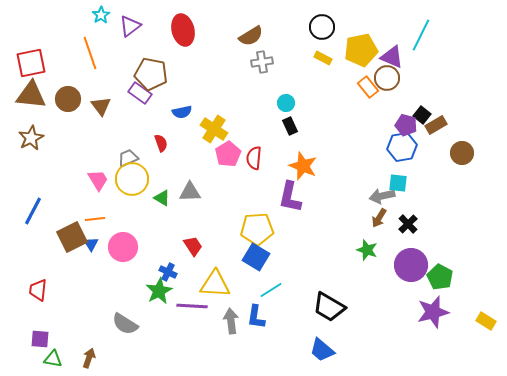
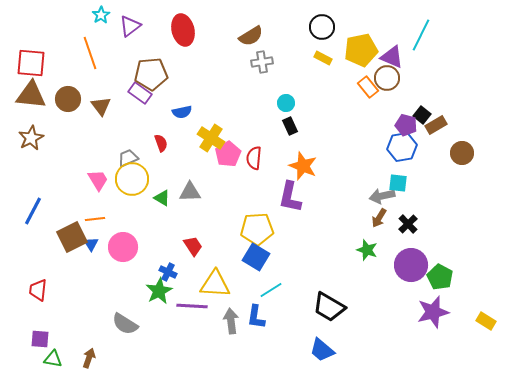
red square at (31, 63): rotated 16 degrees clockwise
brown pentagon at (151, 74): rotated 16 degrees counterclockwise
yellow cross at (214, 129): moved 3 px left, 9 px down
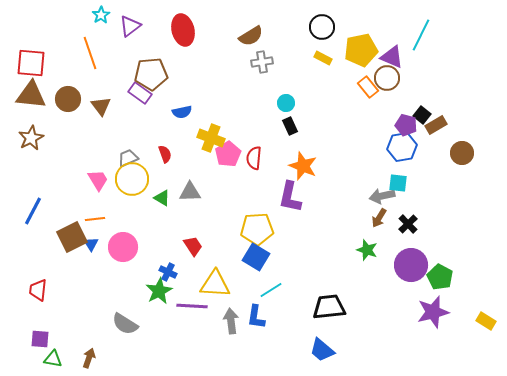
yellow cross at (211, 138): rotated 12 degrees counterclockwise
red semicircle at (161, 143): moved 4 px right, 11 px down
black trapezoid at (329, 307): rotated 144 degrees clockwise
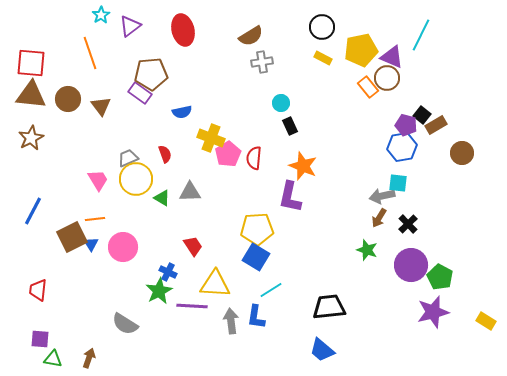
cyan circle at (286, 103): moved 5 px left
yellow circle at (132, 179): moved 4 px right
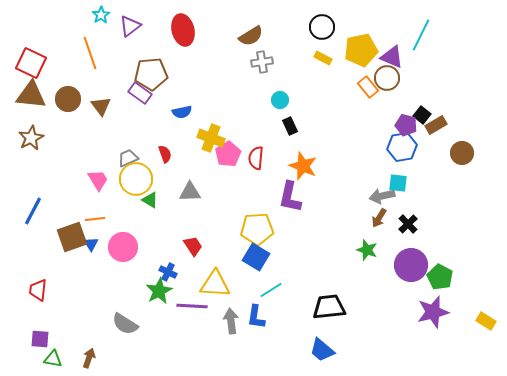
red square at (31, 63): rotated 20 degrees clockwise
cyan circle at (281, 103): moved 1 px left, 3 px up
red semicircle at (254, 158): moved 2 px right
green triangle at (162, 198): moved 12 px left, 2 px down
brown square at (72, 237): rotated 8 degrees clockwise
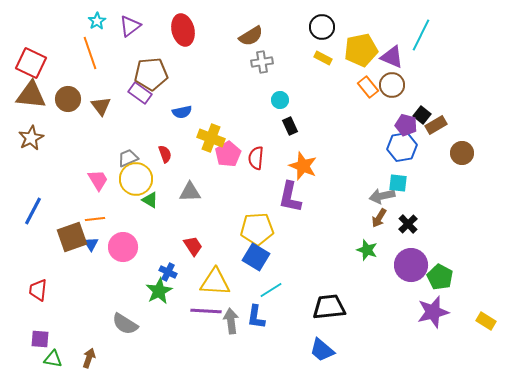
cyan star at (101, 15): moved 4 px left, 6 px down
brown circle at (387, 78): moved 5 px right, 7 px down
yellow triangle at (215, 284): moved 2 px up
purple line at (192, 306): moved 14 px right, 5 px down
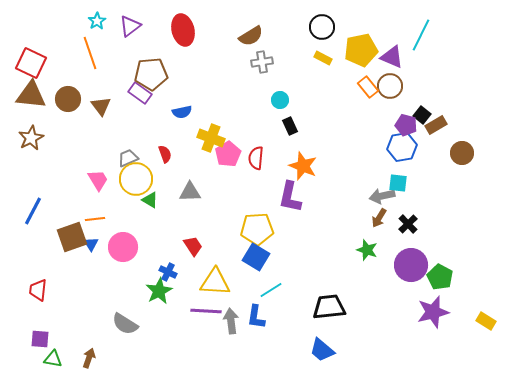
brown circle at (392, 85): moved 2 px left, 1 px down
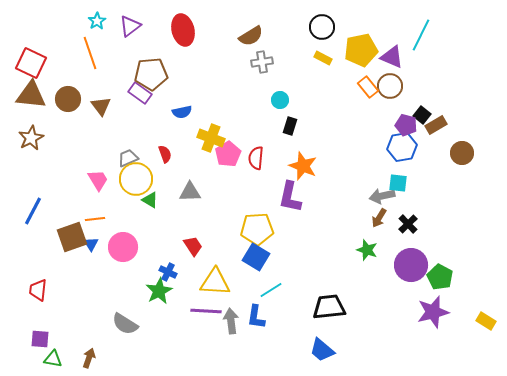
black rectangle at (290, 126): rotated 42 degrees clockwise
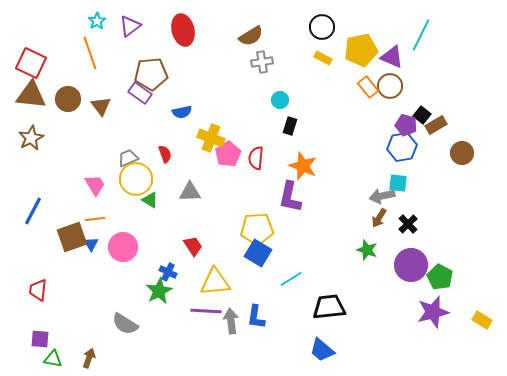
pink trapezoid at (98, 180): moved 3 px left, 5 px down
blue square at (256, 257): moved 2 px right, 4 px up
yellow triangle at (215, 282): rotated 8 degrees counterclockwise
cyan line at (271, 290): moved 20 px right, 11 px up
yellow rectangle at (486, 321): moved 4 px left, 1 px up
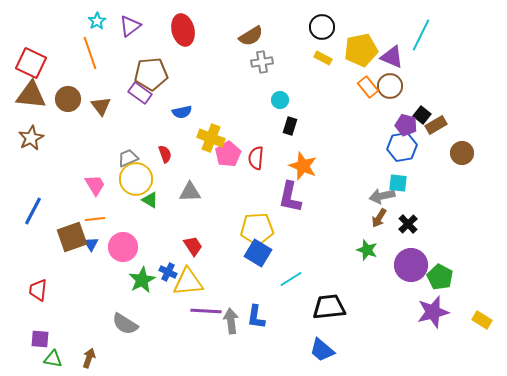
yellow triangle at (215, 282): moved 27 px left
green star at (159, 291): moved 17 px left, 11 px up
